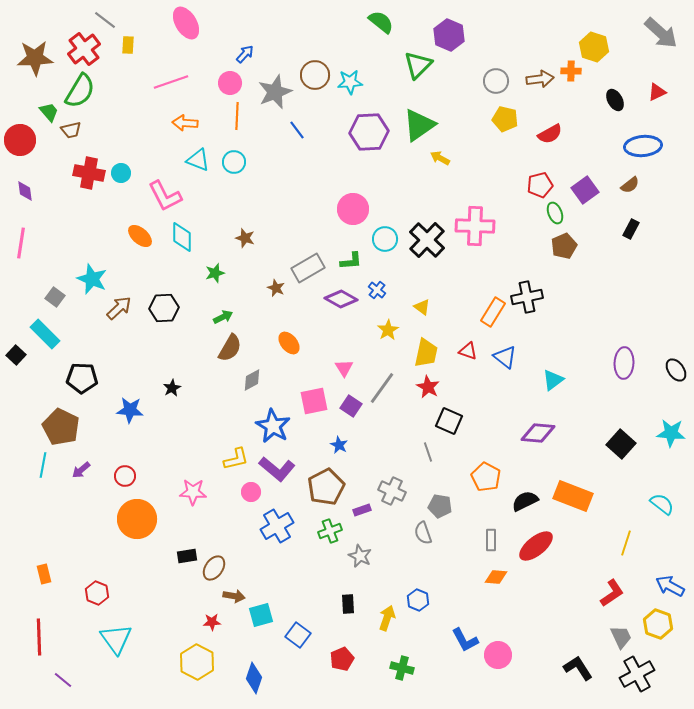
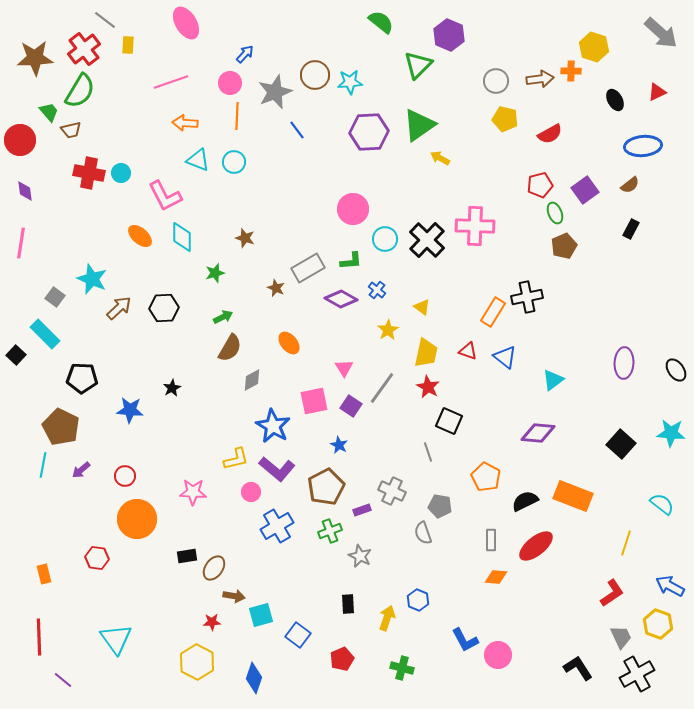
red hexagon at (97, 593): moved 35 px up; rotated 15 degrees counterclockwise
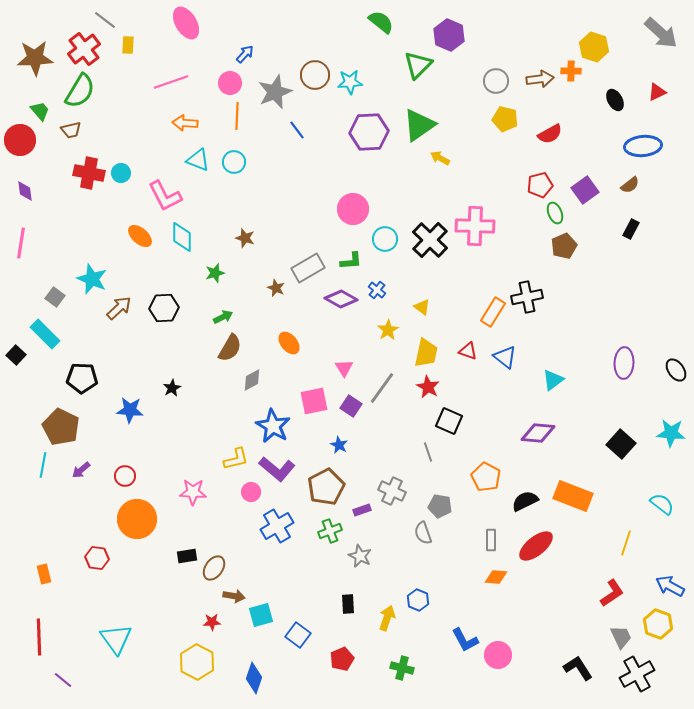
green trapezoid at (49, 112): moved 9 px left, 1 px up
black cross at (427, 240): moved 3 px right
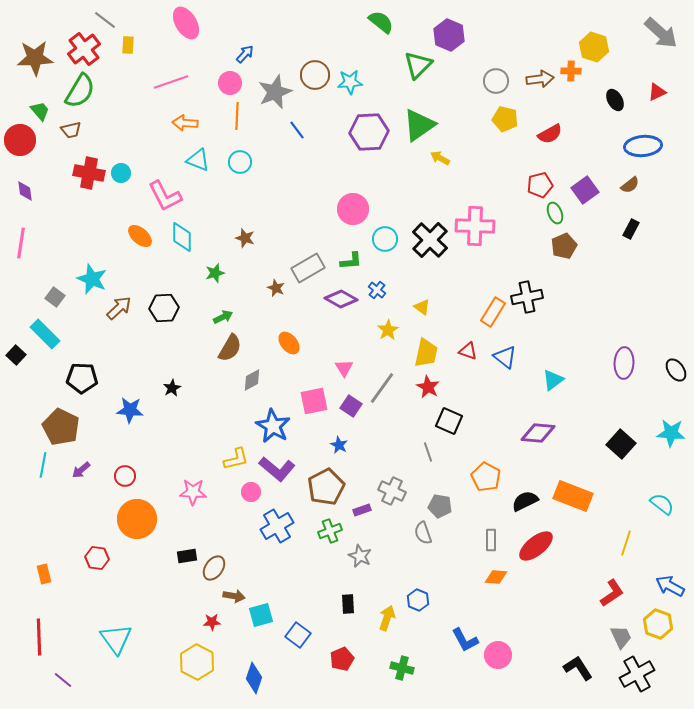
cyan circle at (234, 162): moved 6 px right
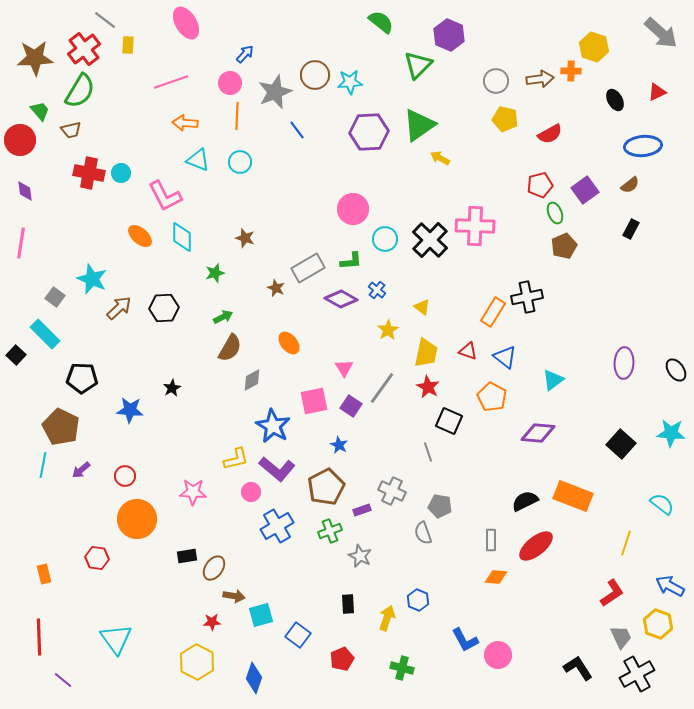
orange pentagon at (486, 477): moved 6 px right, 80 px up
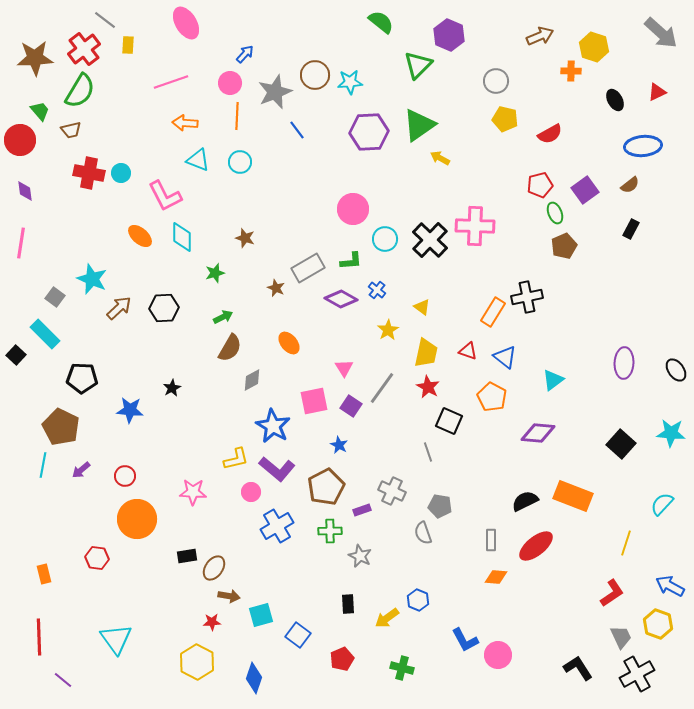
brown arrow at (540, 79): moved 43 px up; rotated 16 degrees counterclockwise
cyan semicircle at (662, 504): rotated 85 degrees counterclockwise
green cross at (330, 531): rotated 20 degrees clockwise
brown arrow at (234, 596): moved 5 px left
yellow arrow at (387, 618): rotated 145 degrees counterclockwise
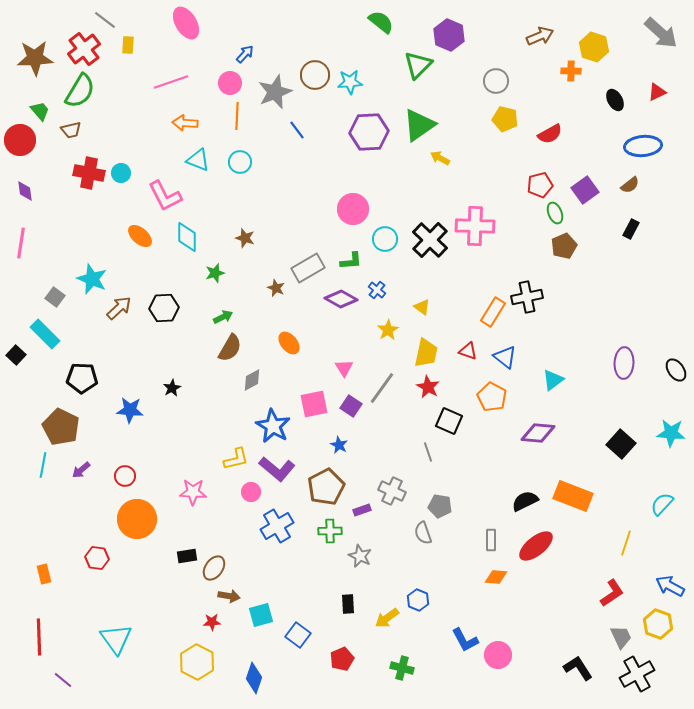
cyan diamond at (182, 237): moved 5 px right
pink square at (314, 401): moved 3 px down
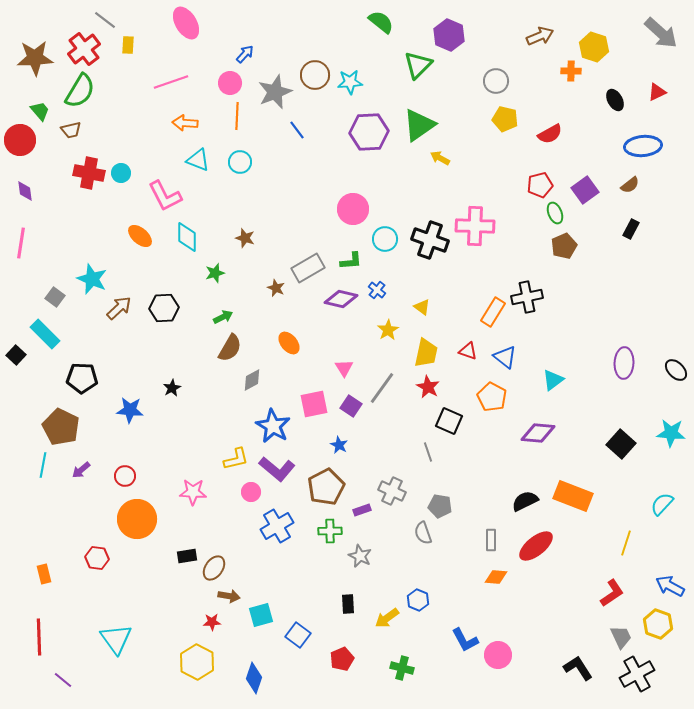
black cross at (430, 240): rotated 24 degrees counterclockwise
purple diamond at (341, 299): rotated 16 degrees counterclockwise
black ellipse at (676, 370): rotated 10 degrees counterclockwise
